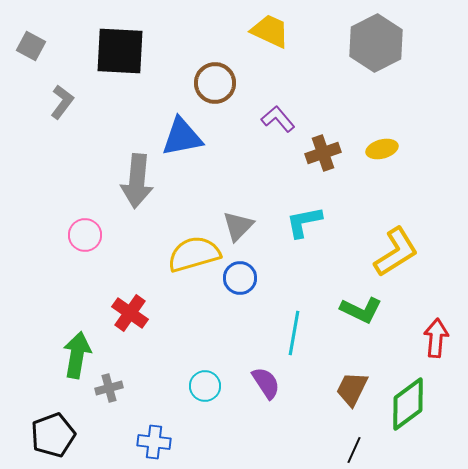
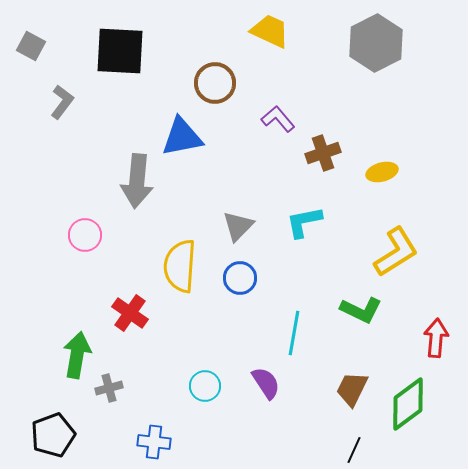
yellow ellipse: moved 23 px down
yellow semicircle: moved 14 px left, 12 px down; rotated 70 degrees counterclockwise
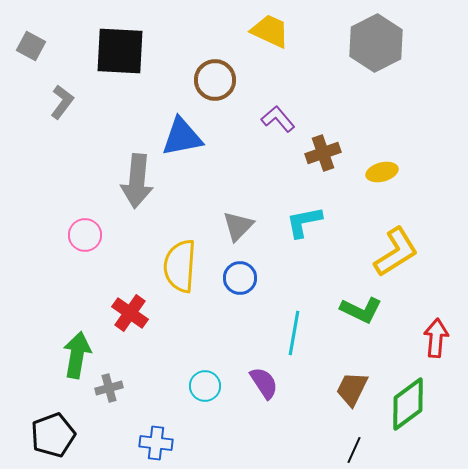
brown circle: moved 3 px up
purple semicircle: moved 2 px left
blue cross: moved 2 px right, 1 px down
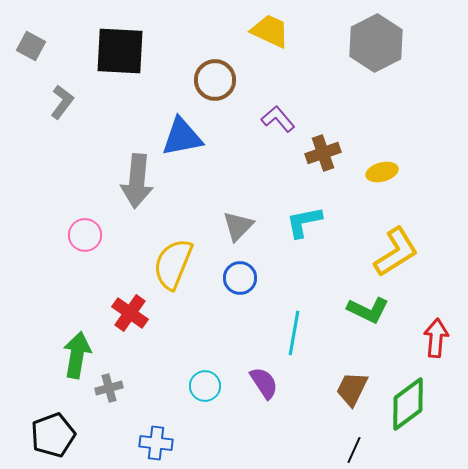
yellow semicircle: moved 7 px left, 2 px up; rotated 18 degrees clockwise
green L-shape: moved 7 px right
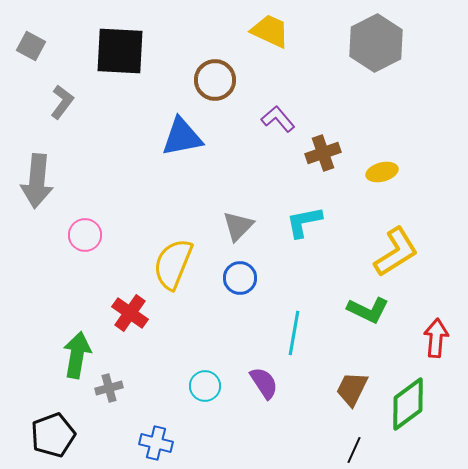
gray arrow: moved 100 px left
blue cross: rotated 8 degrees clockwise
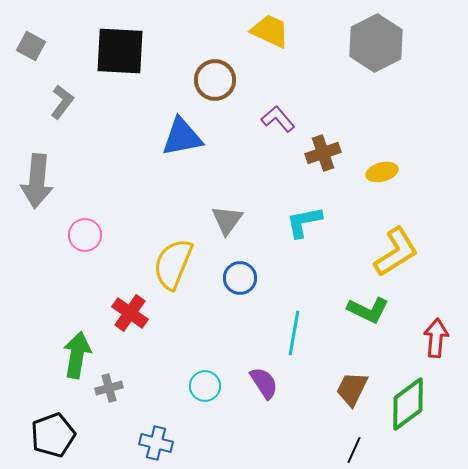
gray triangle: moved 11 px left, 6 px up; rotated 8 degrees counterclockwise
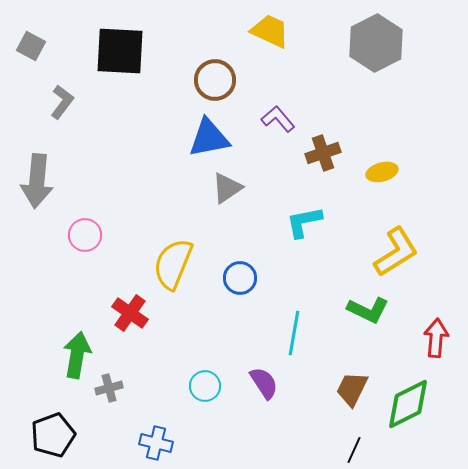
blue triangle: moved 27 px right, 1 px down
gray triangle: moved 32 px up; rotated 20 degrees clockwise
green diamond: rotated 10 degrees clockwise
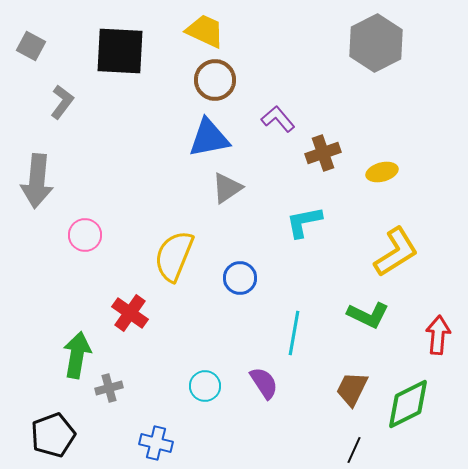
yellow trapezoid: moved 65 px left
yellow semicircle: moved 1 px right, 8 px up
green L-shape: moved 5 px down
red arrow: moved 2 px right, 3 px up
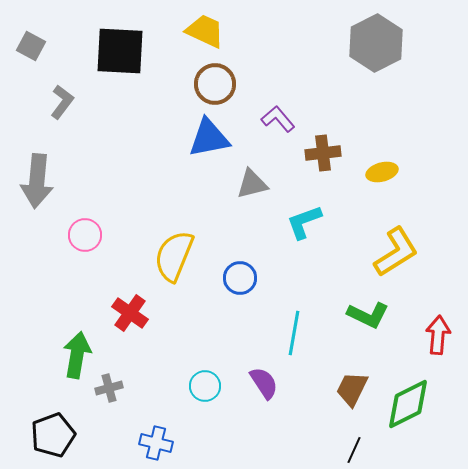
brown circle: moved 4 px down
brown cross: rotated 12 degrees clockwise
gray triangle: moved 25 px right, 4 px up; rotated 20 degrees clockwise
cyan L-shape: rotated 9 degrees counterclockwise
